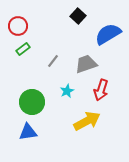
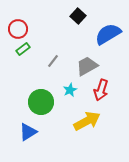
red circle: moved 3 px down
gray trapezoid: moved 1 px right, 2 px down; rotated 10 degrees counterclockwise
cyan star: moved 3 px right, 1 px up
green circle: moved 9 px right
blue triangle: rotated 24 degrees counterclockwise
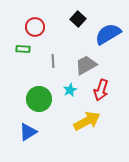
black square: moved 3 px down
red circle: moved 17 px right, 2 px up
green rectangle: rotated 40 degrees clockwise
gray line: rotated 40 degrees counterclockwise
gray trapezoid: moved 1 px left, 1 px up
green circle: moved 2 px left, 3 px up
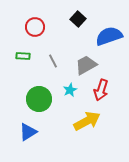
blue semicircle: moved 1 px right, 2 px down; rotated 12 degrees clockwise
green rectangle: moved 7 px down
gray line: rotated 24 degrees counterclockwise
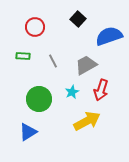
cyan star: moved 2 px right, 2 px down
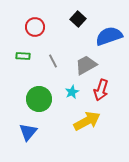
blue triangle: rotated 18 degrees counterclockwise
